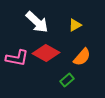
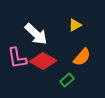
white arrow: moved 1 px left, 12 px down
red diamond: moved 3 px left, 8 px down
pink L-shape: rotated 70 degrees clockwise
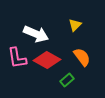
yellow triangle: rotated 16 degrees counterclockwise
white arrow: rotated 20 degrees counterclockwise
orange semicircle: rotated 78 degrees counterclockwise
red diamond: moved 4 px right, 1 px up
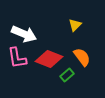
white arrow: moved 12 px left
red diamond: moved 2 px right, 1 px up; rotated 8 degrees counterclockwise
green rectangle: moved 5 px up
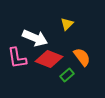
yellow triangle: moved 8 px left, 1 px up
white arrow: moved 11 px right, 4 px down
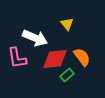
yellow triangle: rotated 24 degrees counterclockwise
red diamond: moved 6 px right; rotated 28 degrees counterclockwise
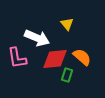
white arrow: moved 2 px right
orange semicircle: rotated 12 degrees counterclockwise
green rectangle: rotated 32 degrees counterclockwise
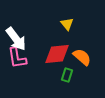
white arrow: moved 21 px left, 1 px down; rotated 30 degrees clockwise
red diamond: moved 2 px right, 5 px up
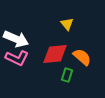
white arrow: rotated 30 degrees counterclockwise
red diamond: moved 2 px left
pink L-shape: rotated 55 degrees counterclockwise
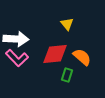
white arrow: rotated 20 degrees counterclockwise
pink L-shape: rotated 20 degrees clockwise
